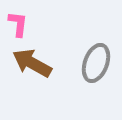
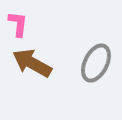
gray ellipse: rotated 6 degrees clockwise
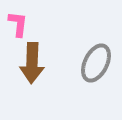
brown arrow: rotated 117 degrees counterclockwise
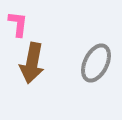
brown arrow: rotated 9 degrees clockwise
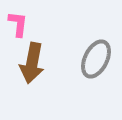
gray ellipse: moved 4 px up
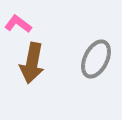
pink L-shape: rotated 60 degrees counterclockwise
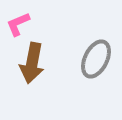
pink L-shape: rotated 60 degrees counterclockwise
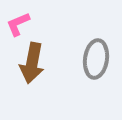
gray ellipse: rotated 18 degrees counterclockwise
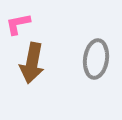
pink L-shape: rotated 12 degrees clockwise
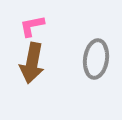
pink L-shape: moved 14 px right, 2 px down
